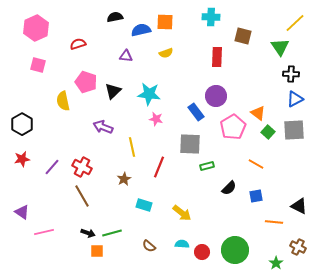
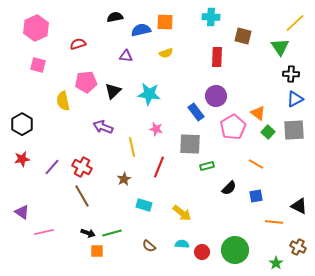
pink pentagon at (86, 82): rotated 25 degrees counterclockwise
pink star at (156, 119): moved 10 px down
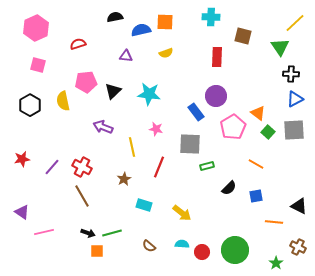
black hexagon at (22, 124): moved 8 px right, 19 px up
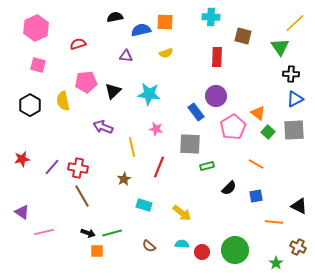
red cross at (82, 167): moved 4 px left, 1 px down; rotated 18 degrees counterclockwise
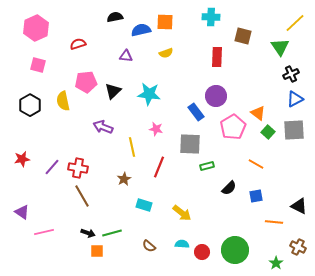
black cross at (291, 74): rotated 28 degrees counterclockwise
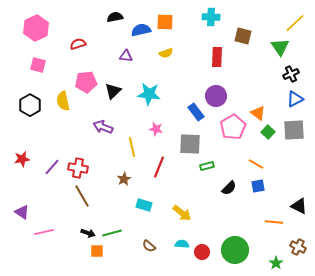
blue square at (256, 196): moved 2 px right, 10 px up
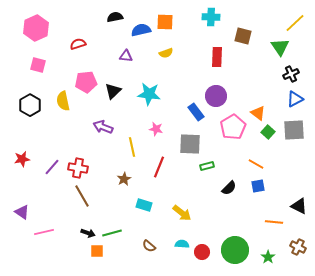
green star at (276, 263): moved 8 px left, 6 px up
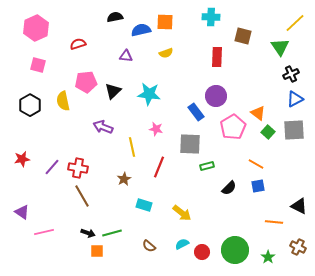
cyan semicircle at (182, 244): rotated 32 degrees counterclockwise
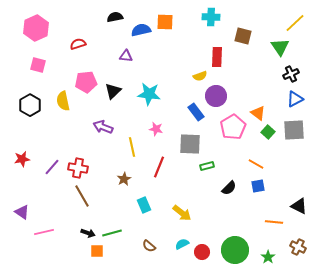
yellow semicircle at (166, 53): moved 34 px right, 23 px down
cyan rectangle at (144, 205): rotated 49 degrees clockwise
